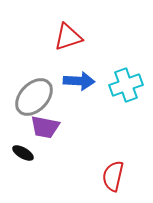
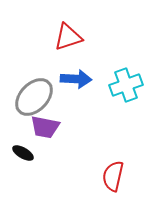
blue arrow: moved 3 px left, 2 px up
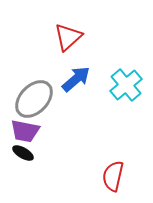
red triangle: rotated 24 degrees counterclockwise
blue arrow: rotated 44 degrees counterclockwise
cyan cross: rotated 20 degrees counterclockwise
gray ellipse: moved 2 px down
purple trapezoid: moved 20 px left, 4 px down
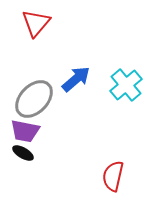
red triangle: moved 32 px left, 14 px up; rotated 8 degrees counterclockwise
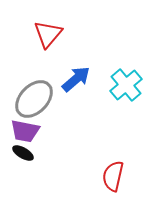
red triangle: moved 12 px right, 11 px down
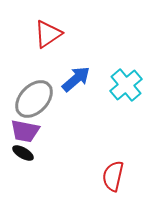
red triangle: rotated 16 degrees clockwise
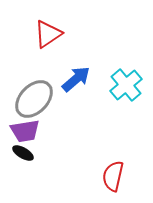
purple trapezoid: rotated 20 degrees counterclockwise
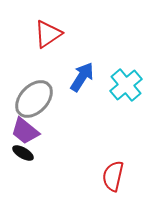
blue arrow: moved 6 px right, 2 px up; rotated 16 degrees counterclockwise
purple trapezoid: rotated 48 degrees clockwise
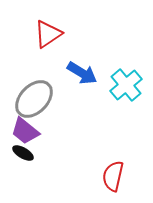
blue arrow: moved 4 px up; rotated 88 degrees clockwise
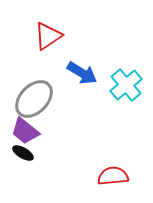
red triangle: moved 2 px down
red semicircle: rotated 72 degrees clockwise
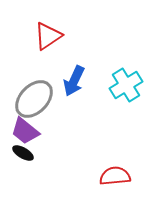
blue arrow: moved 8 px left, 8 px down; rotated 84 degrees clockwise
cyan cross: rotated 8 degrees clockwise
red semicircle: moved 2 px right
